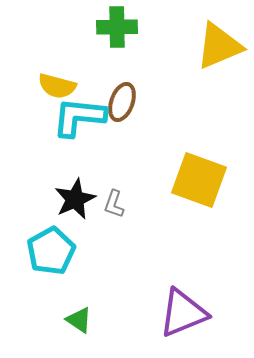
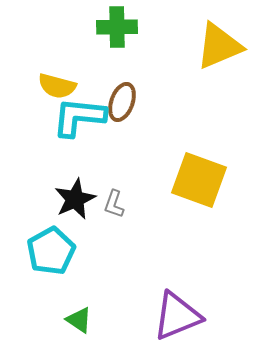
purple triangle: moved 6 px left, 3 px down
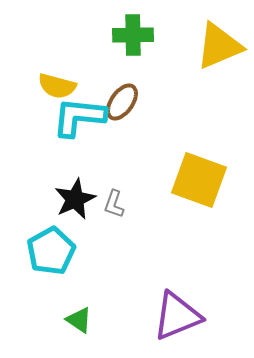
green cross: moved 16 px right, 8 px down
brown ellipse: rotated 15 degrees clockwise
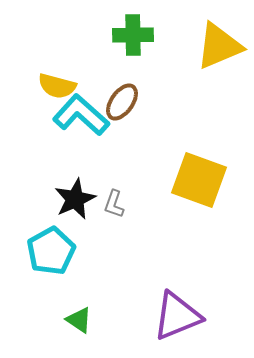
cyan L-shape: moved 2 px right, 2 px up; rotated 36 degrees clockwise
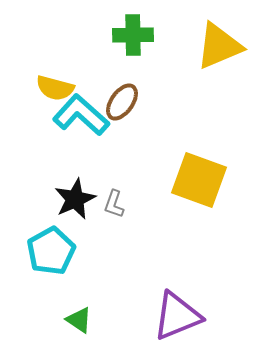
yellow semicircle: moved 2 px left, 2 px down
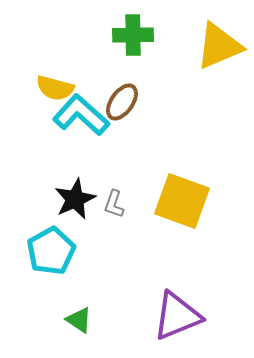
yellow square: moved 17 px left, 21 px down
